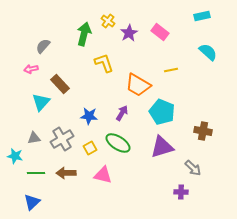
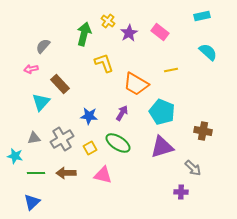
orange trapezoid: moved 2 px left, 1 px up
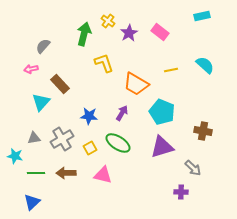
cyan semicircle: moved 3 px left, 13 px down
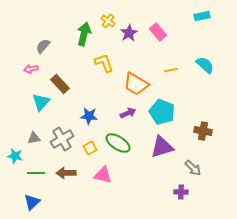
pink rectangle: moved 2 px left; rotated 12 degrees clockwise
purple arrow: moved 6 px right; rotated 35 degrees clockwise
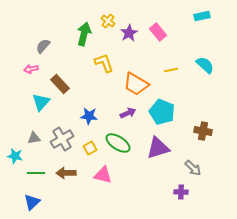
purple triangle: moved 4 px left, 1 px down
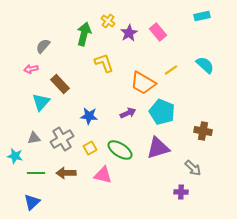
yellow line: rotated 24 degrees counterclockwise
orange trapezoid: moved 7 px right, 1 px up
green ellipse: moved 2 px right, 7 px down
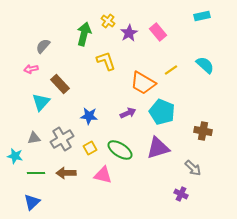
yellow L-shape: moved 2 px right, 2 px up
purple cross: moved 2 px down; rotated 24 degrees clockwise
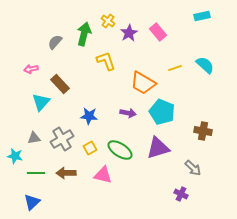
gray semicircle: moved 12 px right, 4 px up
yellow line: moved 4 px right, 2 px up; rotated 16 degrees clockwise
purple arrow: rotated 35 degrees clockwise
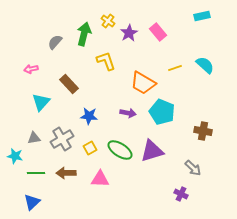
brown rectangle: moved 9 px right
purple triangle: moved 6 px left, 3 px down
pink triangle: moved 3 px left, 4 px down; rotated 12 degrees counterclockwise
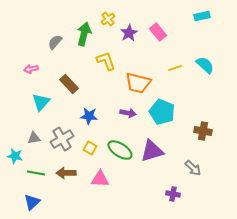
yellow cross: moved 2 px up; rotated 16 degrees clockwise
orange trapezoid: moved 5 px left; rotated 16 degrees counterclockwise
yellow square: rotated 32 degrees counterclockwise
green line: rotated 12 degrees clockwise
purple cross: moved 8 px left; rotated 16 degrees counterclockwise
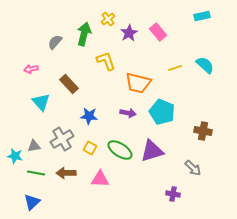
cyan triangle: rotated 24 degrees counterclockwise
gray triangle: moved 8 px down
